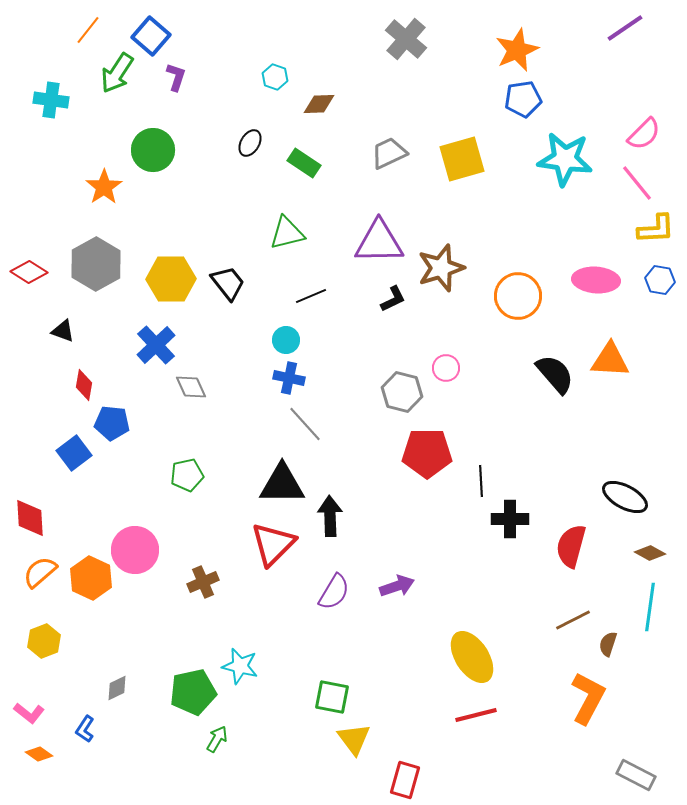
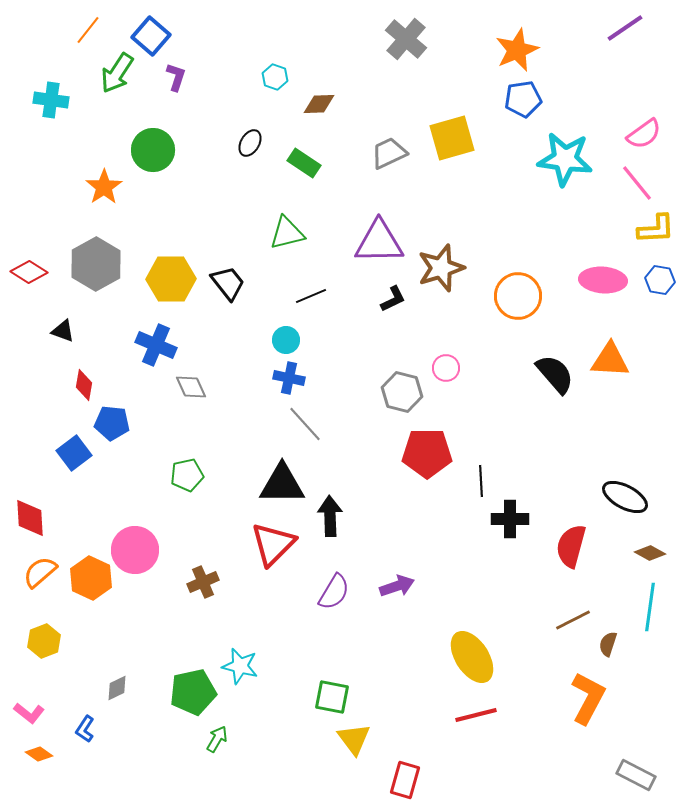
pink semicircle at (644, 134): rotated 9 degrees clockwise
yellow square at (462, 159): moved 10 px left, 21 px up
pink ellipse at (596, 280): moved 7 px right
blue cross at (156, 345): rotated 24 degrees counterclockwise
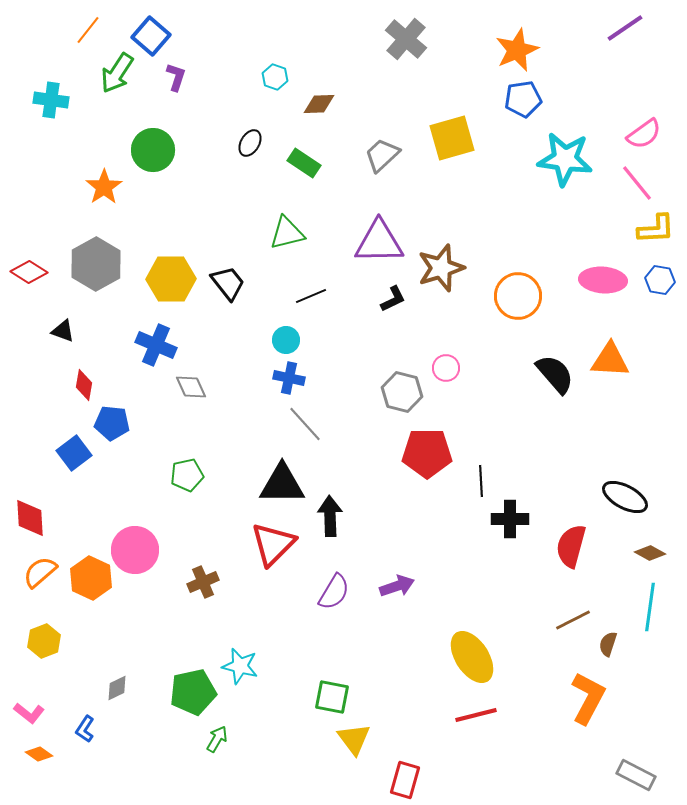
gray trapezoid at (389, 153): moved 7 px left, 2 px down; rotated 18 degrees counterclockwise
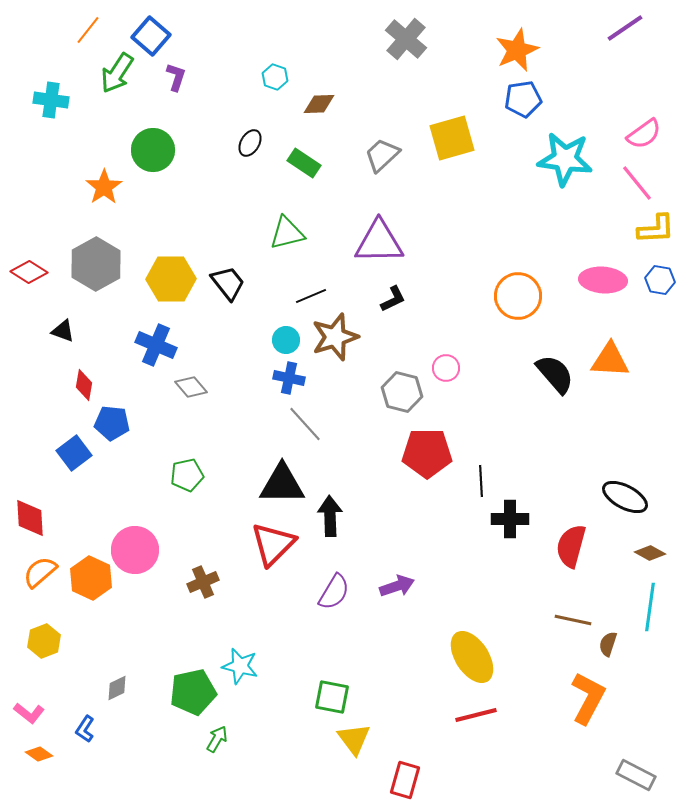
brown star at (441, 268): moved 106 px left, 69 px down
gray diamond at (191, 387): rotated 16 degrees counterclockwise
brown line at (573, 620): rotated 39 degrees clockwise
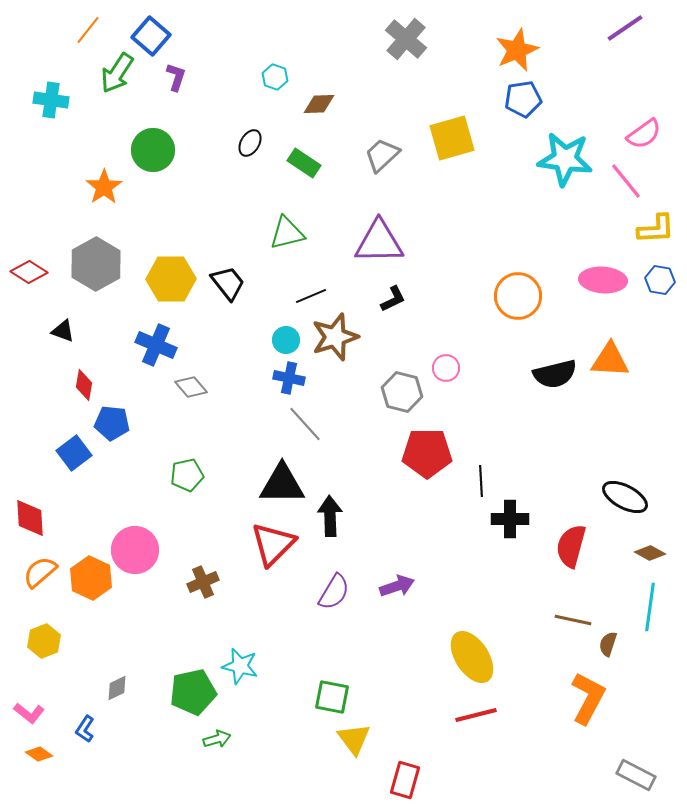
pink line at (637, 183): moved 11 px left, 2 px up
black semicircle at (555, 374): rotated 117 degrees clockwise
green arrow at (217, 739): rotated 44 degrees clockwise
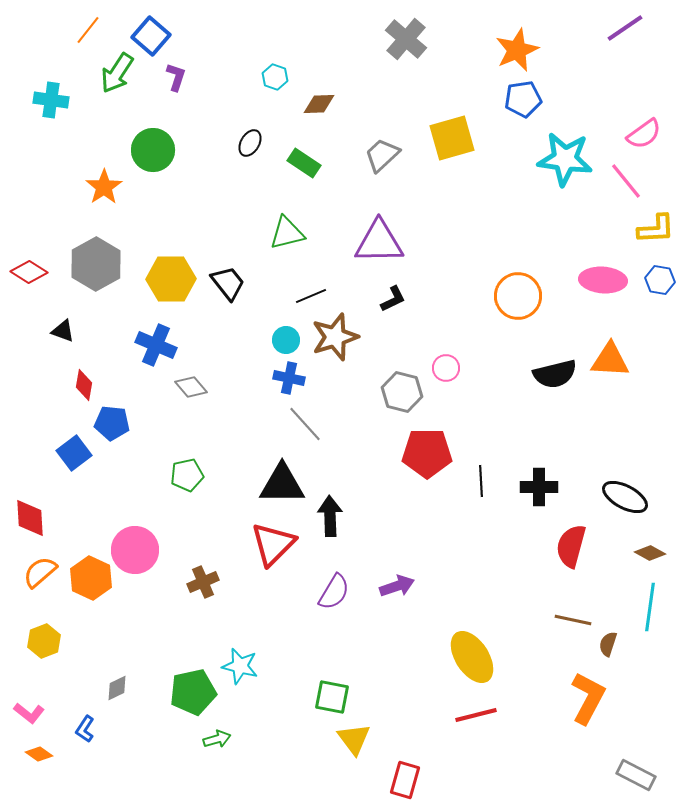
black cross at (510, 519): moved 29 px right, 32 px up
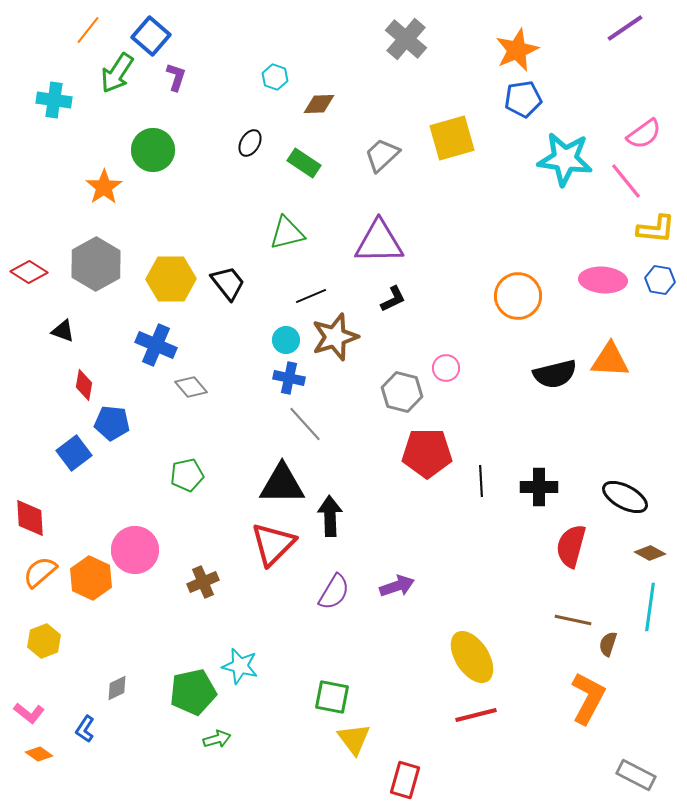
cyan cross at (51, 100): moved 3 px right
yellow L-shape at (656, 229): rotated 9 degrees clockwise
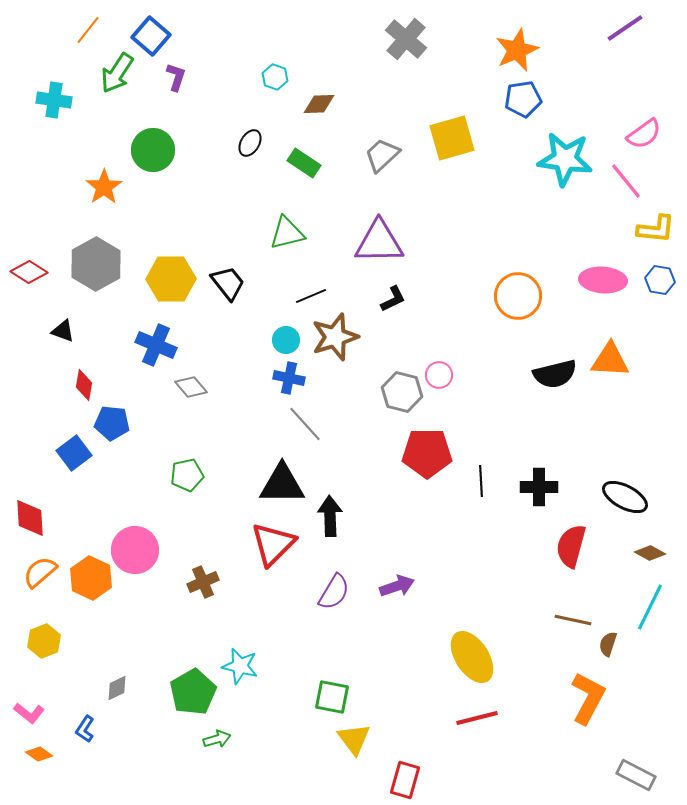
pink circle at (446, 368): moved 7 px left, 7 px down
cyan line at (650, 607): rotated 18 degrees clockwise
green pentagon at (193, 692): rotated 18 degrees counterclockwise
red line at (476, 715): moved 1 px right, 3 px down
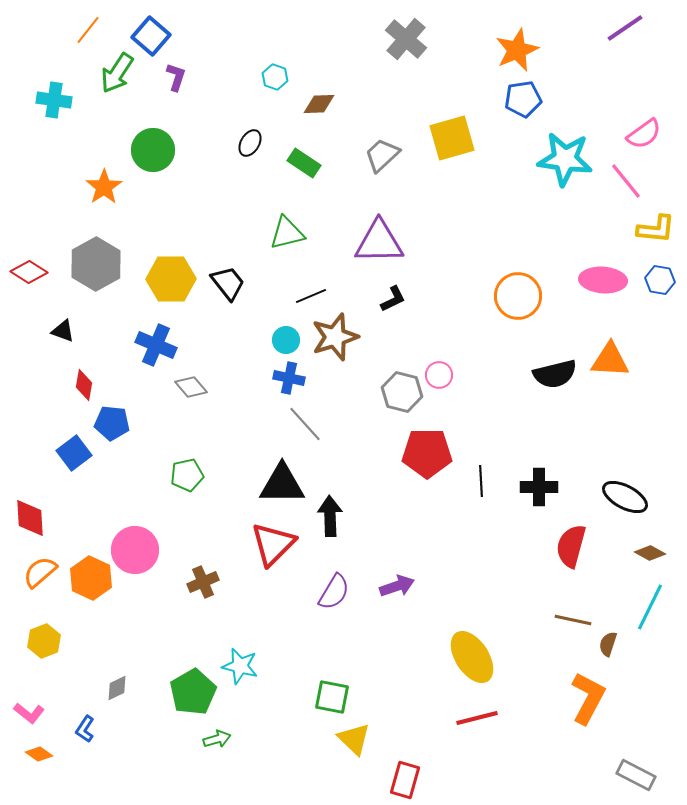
yellow triangle at (354, 739): rotated 9 degrees counterclockwise
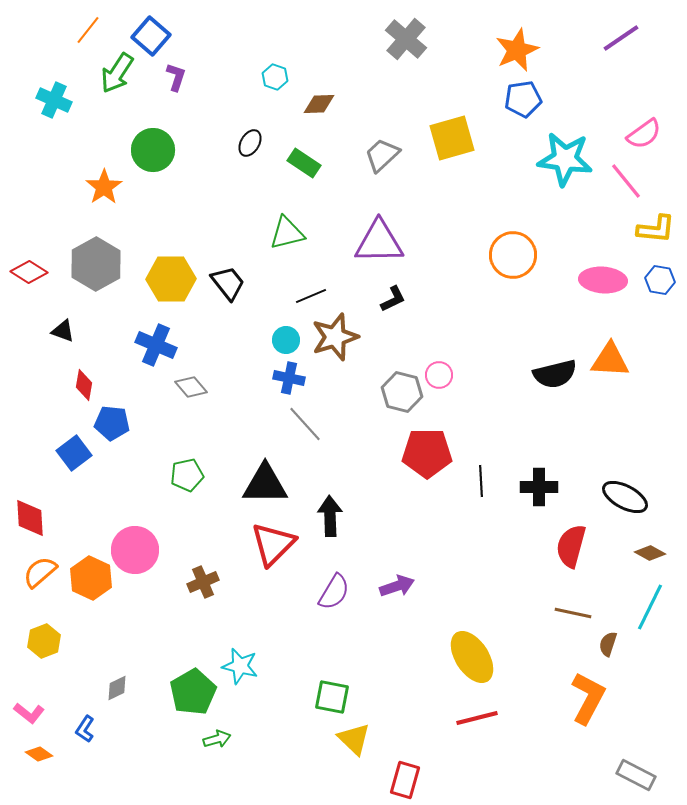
purple line at (625, 28): moved 4 px left, 10 px down
cyan cross at (54, 100): rotated 16 degrees clockwise
orange circle at (518, 296): moved 5 px left, 41 px up
black triangle at (282, 484): moved 17 px left
brown line at (573, 620): moved 7 px up
